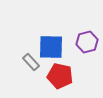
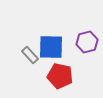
gray rectangle: moved 1 px left, 7 px up
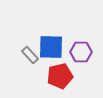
purple hexagon: moved 6 px left, 10 px down; rotated 15 degrees clockwise
red pentagon: rotated 25 degrees counterclockwise
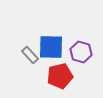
purple hexagon: rotated 15 degrees clockwise
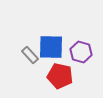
red pentagon: rotated 25 degrees clockwise
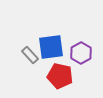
blue square: rotated 8 degrees counterclockwise
purple hexagon: moved 1 px down; rotated 15 degrees clockwise
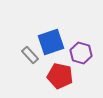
blue square: moved 5 px up; rotated 12 degrees counterclockwise
purple hexagon: rotated 15 degrees counterclockwise
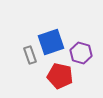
gray rectangle: rotated 24 degrees clockwise
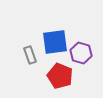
blue square: moved 4 px right; rotated 12 degrees clockwise
red pentagon: rotated 10 degrees clockwise
